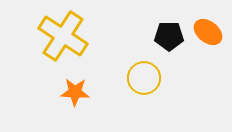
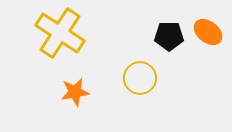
yellow cross: moved 3 px left, 3 px up
yellow circle: moved 4 px left
orange star: rotated 12 degrees counterclockwise
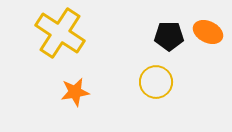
orange ellipse: rotated 12 degrees counterclockwise
yellow circle: moved 16 px right, 4 px down
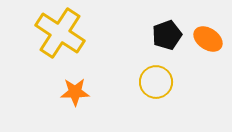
orange ellipse: moved 7 px down; rotated 8 degrees clockwise
black pentagon: moved 2 px left, 1 px up; rotated 20 degrees counterclockwise
orange star: rotated 8 degrees clockwise
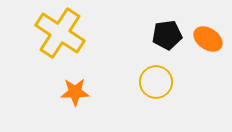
black pentagon: rotated 12 degrees clockwise
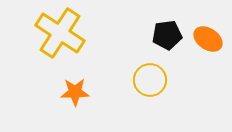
yellow circle: moved 6 px left, 2 px up
